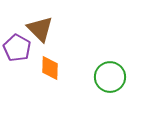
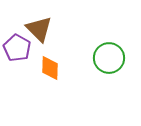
brown triangle: moved 1 px left
green circle: moved 1 px left, 19 px up
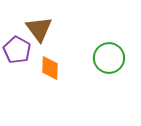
brown triangle: rotated 8 degrees clockwise
purple pentagon: moved 2 px down
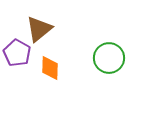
brown triangle: rotated 28 degrees clockwise
purple pentagon: moved 3 px down
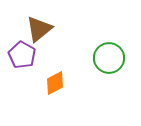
purple pentagon: moved 5 px right, 2 px down
orange diamond: moved 5 px right, 15 px down; rotated 60 degrees clockwise
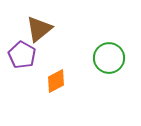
orange diamond: moved 1 px right, 2 px up
